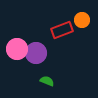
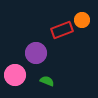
pink circle: moved 2 px left, 26 px down
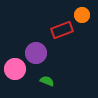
orange circle: moved 5 px up
pink circle: moved 6 px up
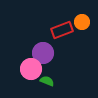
orange circle: moved 7 px down
purple circle: moved 7 px right
pink circle: moved 16 px right
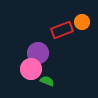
purple circle: moved 5 px left
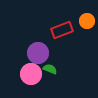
orange circle: moved 5 px right, 1 px up
pink circle: moved 5 px down
green semicircle: moved 3 px right, 12 px up
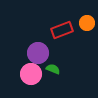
orange circle: moved 2 px down
green semicircle: moved 3 px right
